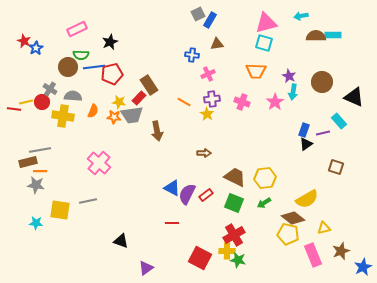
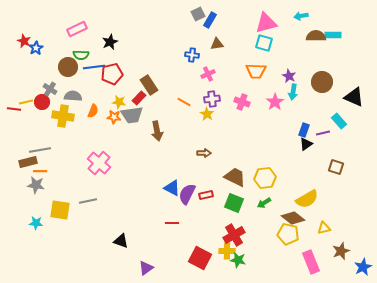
red rectangle at (206, 195): rotated 24 degrees clockwise
pink rectangle at (313, 255): moved 2 px left, 7 px down
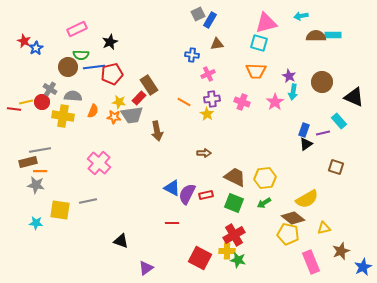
cyan square at (264, 43): moved 5 px left
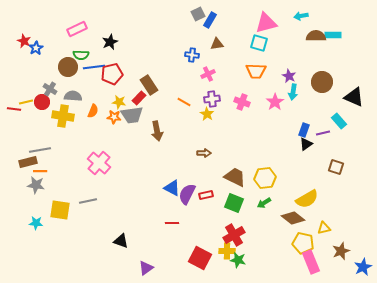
yellow pentagon at (288, 234): moved 15 px right, 9 px down
